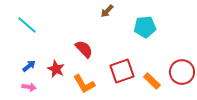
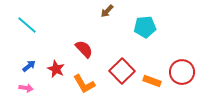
red square: rotated 25 degrees counterclockwise
orange rectangle: rotated 24 degrees counterclockwise
pink arrow: moved 3 px left, 1 px down
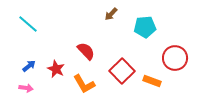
brown arrow: moved 4 px right, 3 px down
cyan line: moved 1 px right, 1 px up
red semicircle: moved 2 px right, 2 px down
red circle: moved 7 px left, 14 px up
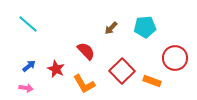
brown arrow: moved 14 px down
